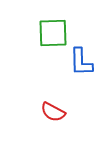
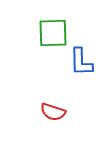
red semicircle: rotated 10 degrees counterclockwise
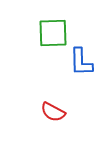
red semicircle: rotated 10 degrees clockwise
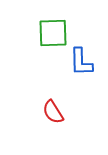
red semicircle: rotated 30 degrees clockwise
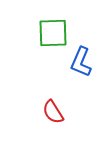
blue L-shape: rotated 24 degrees clockwise
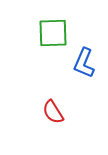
blue L-shape: moved 3 px right, 1 px down
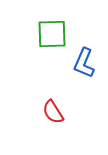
green square: moved 1 px left, 1 px down
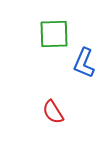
green square: moved 2 px right
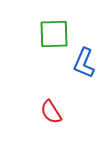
red semicircle: moved 2 px left
